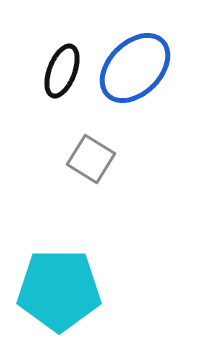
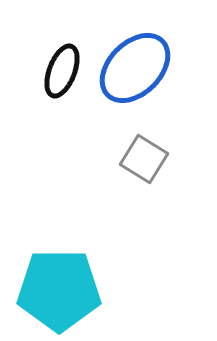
gray square: moved 53 px right
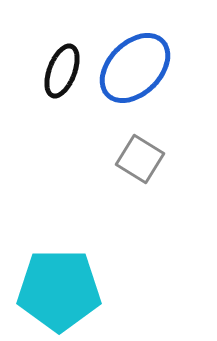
gray square: moved 4 px left
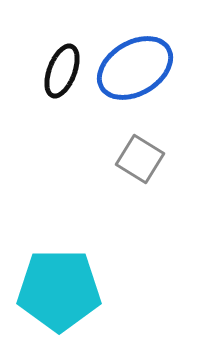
blue ellipse: rotated 14 degrees clockwise
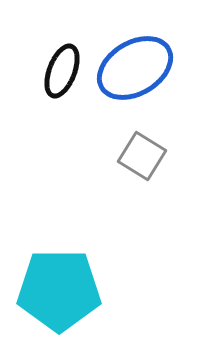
gray square: moved 2 px right, 3 px up
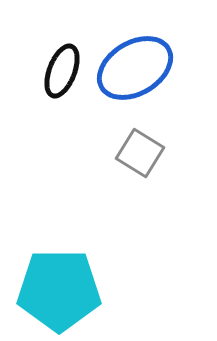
gray square: moved 2 px left, 3 px up
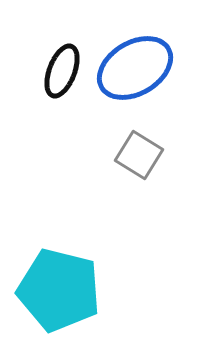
gray square: moved 1 px left, 2 px down
cyan pentagon: rotated 14 degrees clockwise
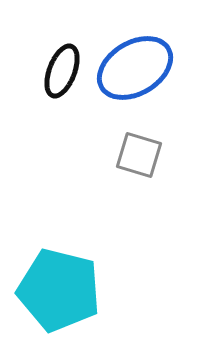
gray square: rotated 15 degrees counterclockwise
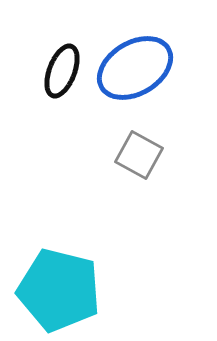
gray square: rotated 12 degrees clockwise
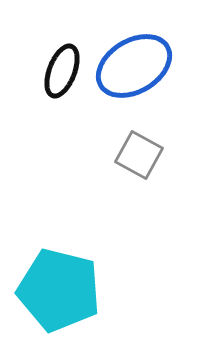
blue ellipse: moved 1 px left, 2 px up
